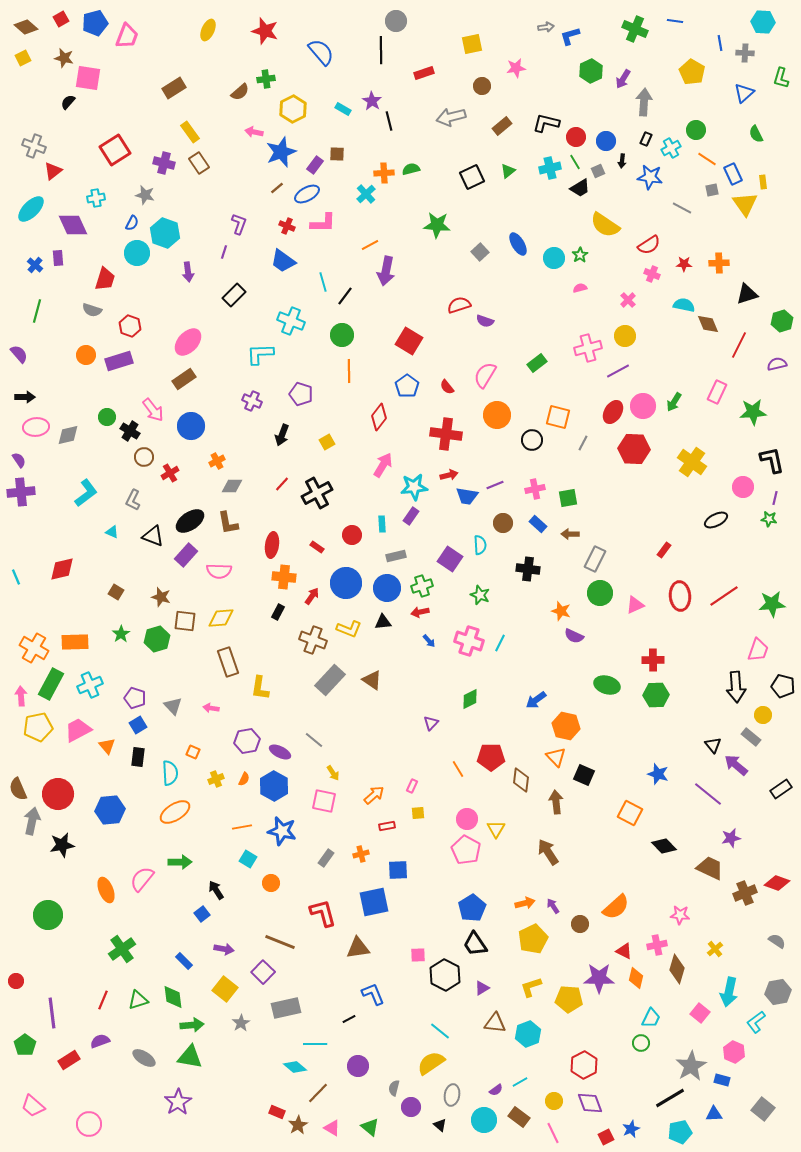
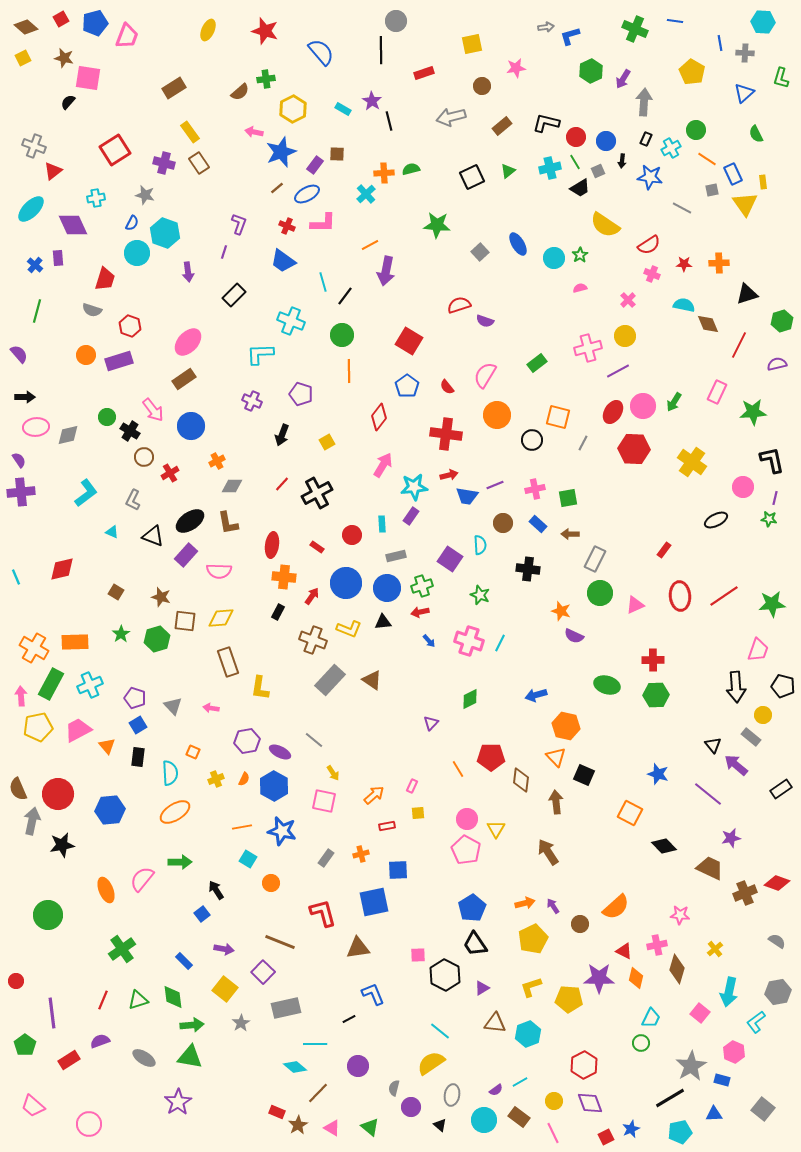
blue arrow at (536, 700): moved 5 px up; rotated 20 degrees clockwise
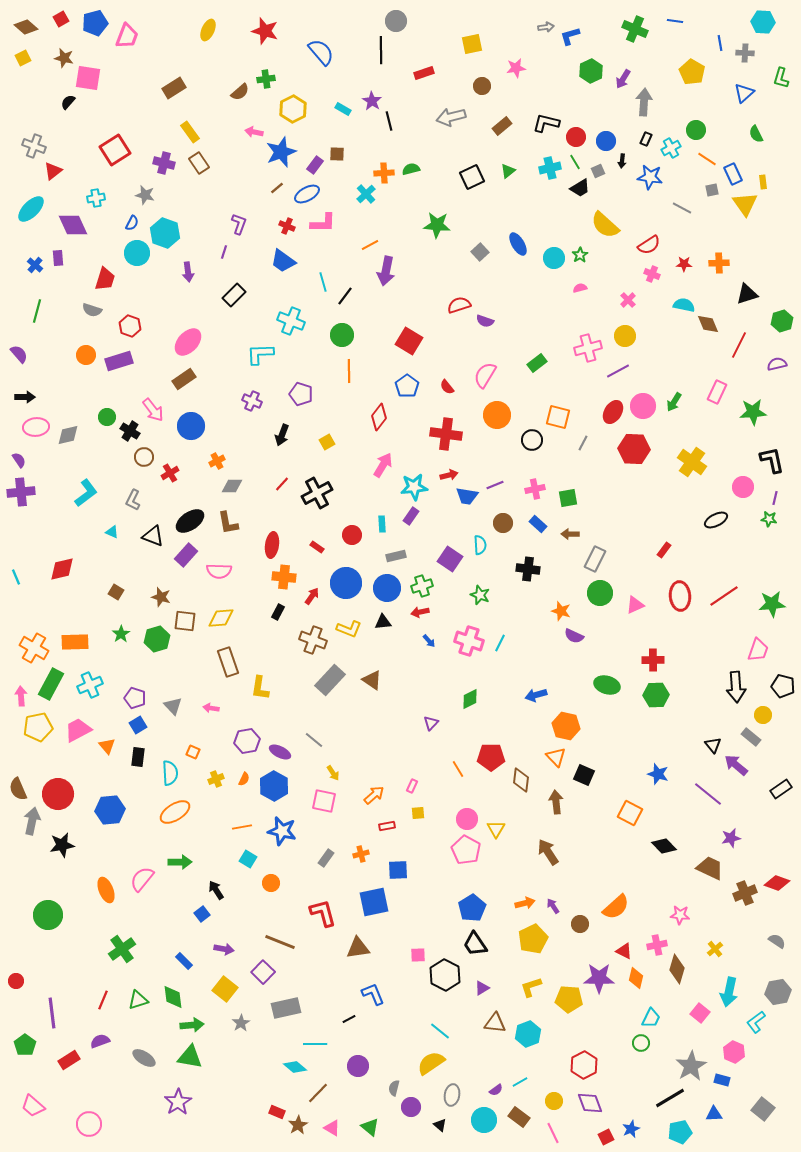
yellow semicircle at (605, 225): rotated 8 degrees clockwise
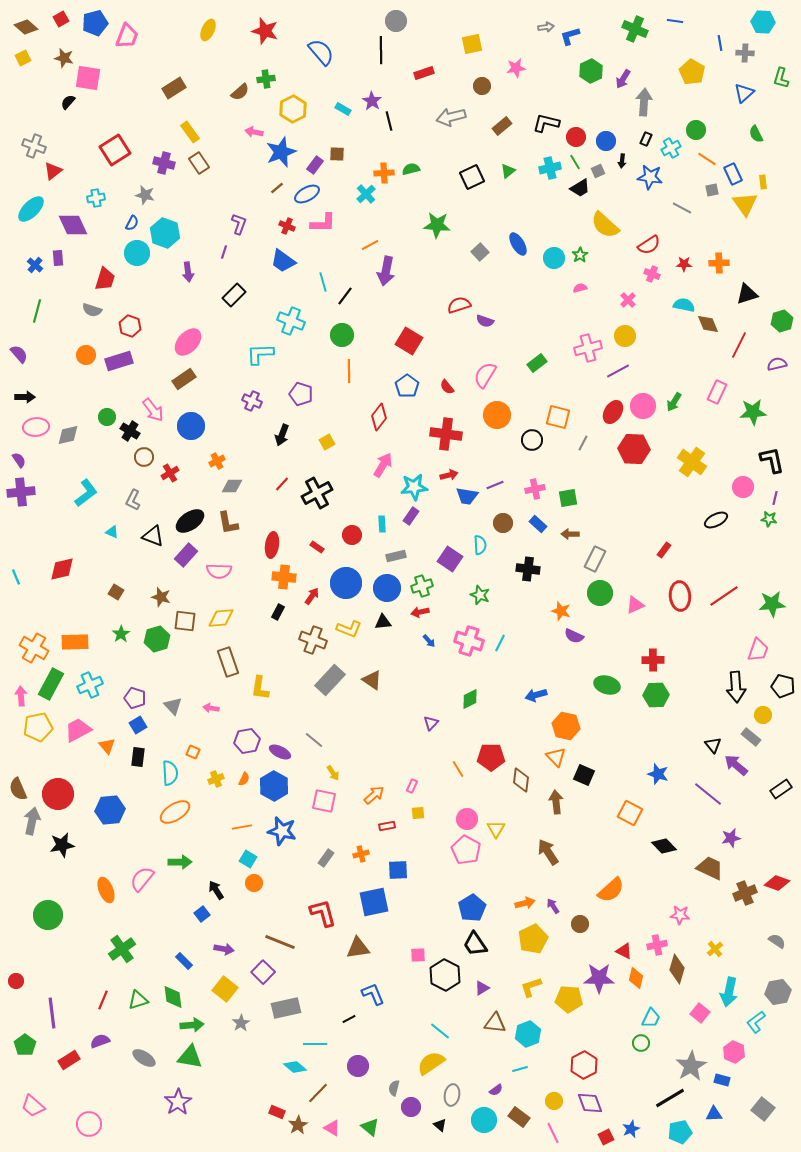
orange circle at (271, 883): moved 17 px left
orange semicircle at (616, 907): moved 5 px left, 17 px up
cyan line at (520, 1082): moved 13 px up; rotated 14 degrees clockwise
